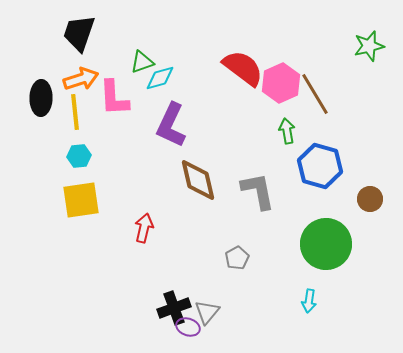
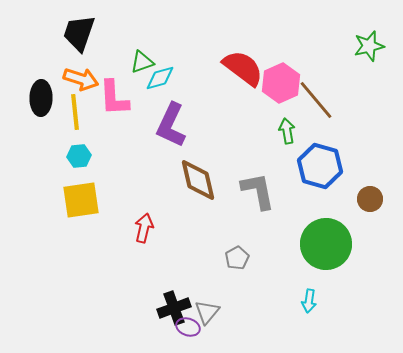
orange arrow: rotated 36 degrees clockwise
brown line: moved 1 px right, 6 px down; rotated 9 degrees counterclockwise
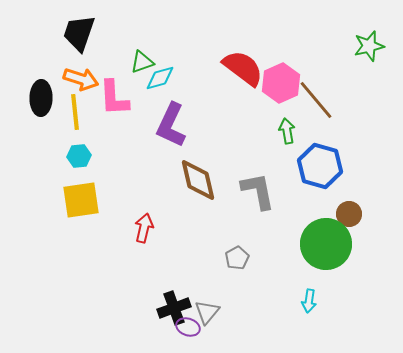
brown circle: moved 21 px left, 15 px down
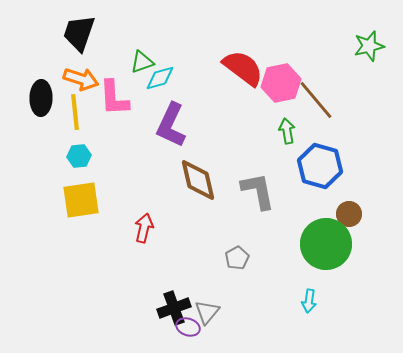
pink hexagon: rotated 12 degrees clockwise
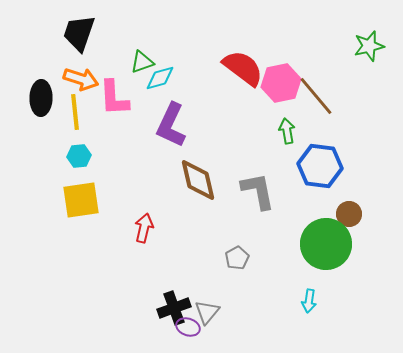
brown line: moved 4 px up
blue hexagon: rotated 9 degrees counterclockwise
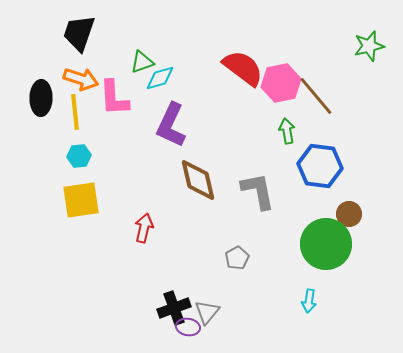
purple ellipse: rotated 10 degrees counterclockwise
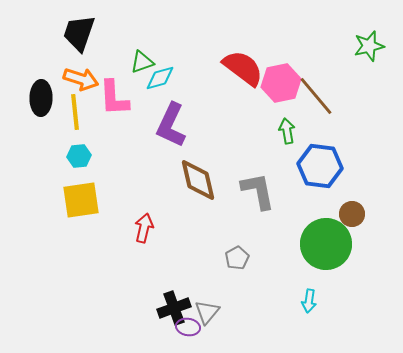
brown circle: moved 3 px right
